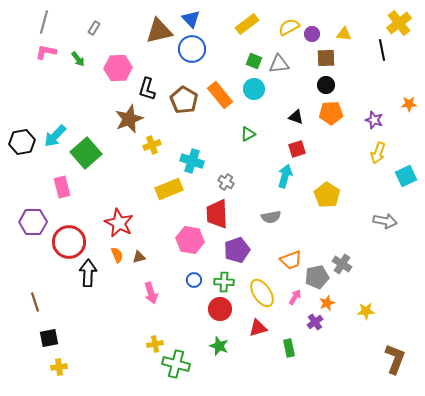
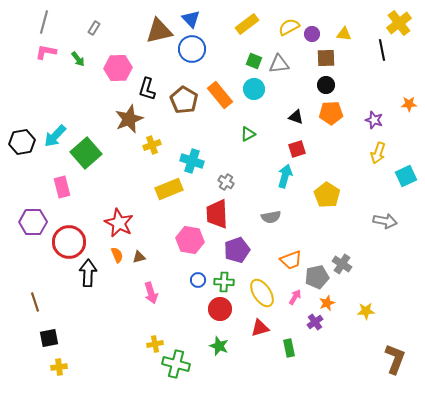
blue circle at (194, 280): moved 4 px right
red triangle at (258, 328): moved 2 px right
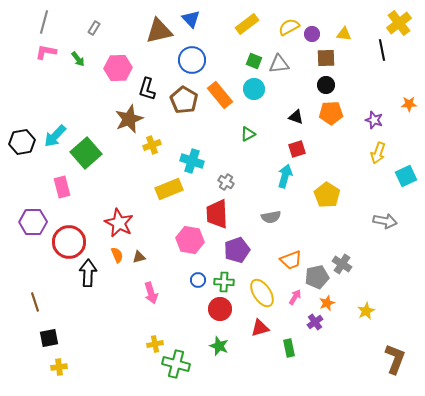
blue circle at (192, 49): moved 11 px down
yellow star at (366, 311): rotated 24 degrees counterclockwise
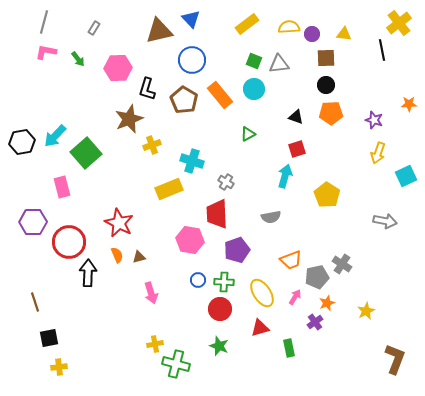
yellow semicircle at (289, 27): rotated 25 degrees clockwise
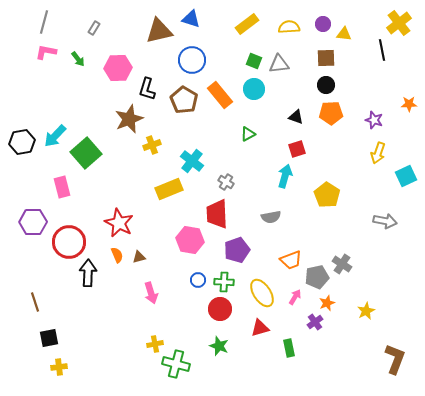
blue triangle at (191, 19): rotated 30 degrees counterclockwise
purple circle at (312, 34): moved 11 px right, 10 px up
cyan cross at (192, 161): rotated 20 degrees clockwise
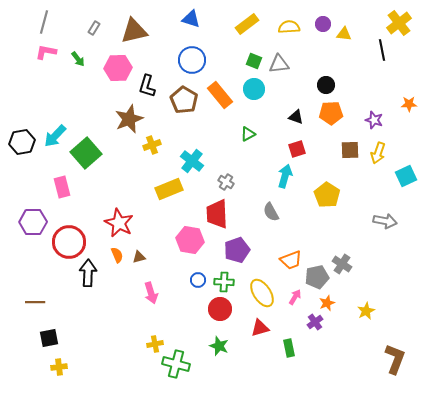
brown triangle at (159, 31): moved 25 px left
brown square at (326, 58): moved 24 px right, 92 px down
black L-shape at (147, 89): moved 3 px up
gray semicircle at (271, 217): moved 5 px up; rotated 72 degrees clockwise
brown line at (35, 302): rotated 72 degrees counterclockwise
